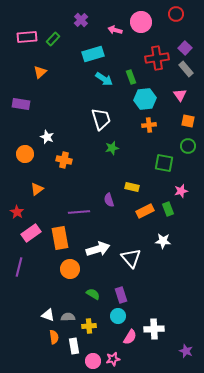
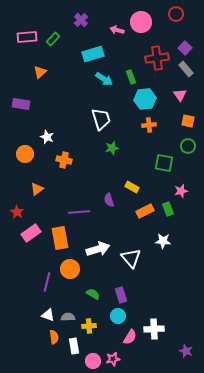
pink arrow at (115, 30): moved 2 px right
yellow rectangle at (132, 187): rotated 16 degrees clockwise
purple line at (19, 267): moved 28 px right, 15 px down
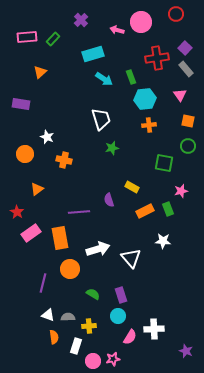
purple line at (47, 282): moved 4 px left, 1 px down
white rectangle at (74, 346): moved 2 px right; rotated 28 degrees clockwise
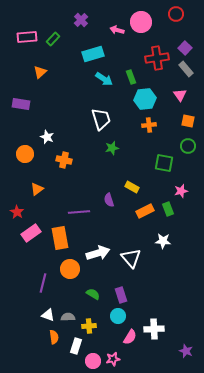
white arrow at (98, 249): moved 4 px down
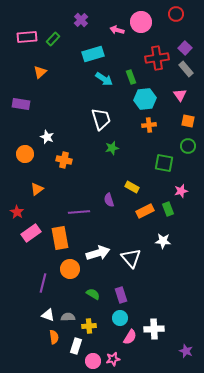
cyan circle at (118, 316): moved 2 px right, 2 px down
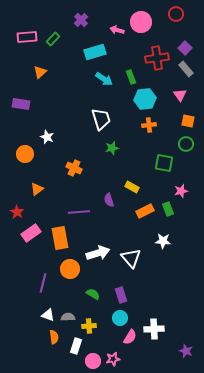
cyan rectangle at (93, 54): moved 2 px right, 2 px up
green circle at (188, 146): moved 2 px left, 2 px up
orange cross at (64, 160): moved 10 px right, 8 px down; rotated 14 degrees clockwise
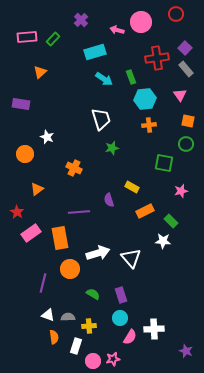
green rectangle at (168, 209): moved 3 px right, 12 px down; rotated 24 degrees counterclockwise
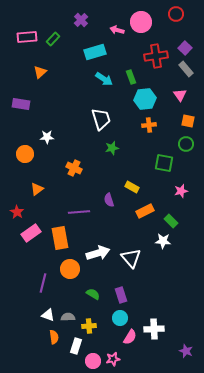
red cross at (157, 58): moved 1 px left, 2 px up
white star at (47, 137): rotated 24 degrees counterclockwise
